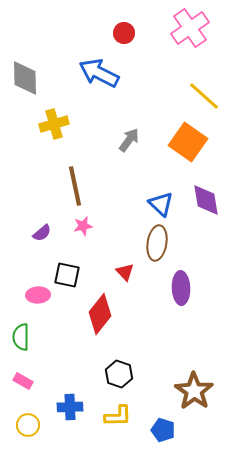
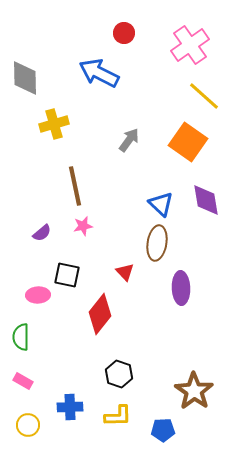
pink cross: moved 17 px down
blue pentagon: rotated 20 degrees counterclockwise
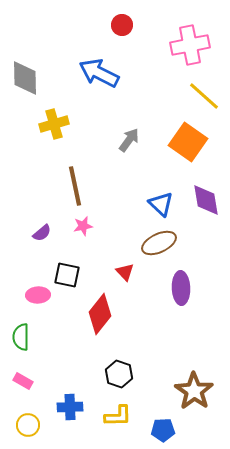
red circle: moved 2 px left, 8 px up
pink cross: rotated 24 degrees clockwise
brown ellipse: moved 2 px right; rotated 56 degrees clockwise
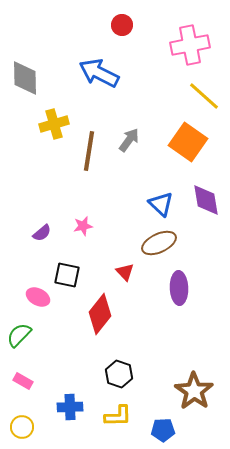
brown line: moved 14 px right, 35 px up; rotated 21 degrees clockwise
purple ellipse: moved 2 px left
pink ellipse: moved 2 px down; rotated 30 degrees clockwise
green semicircle: moved 2 px left, 2 px up; rotated 44 degrees clockwise
yellow circle: moved 6 px left, 2 px down
